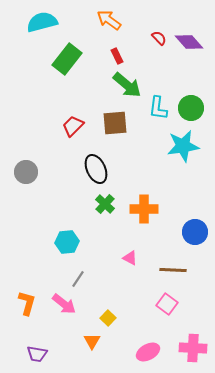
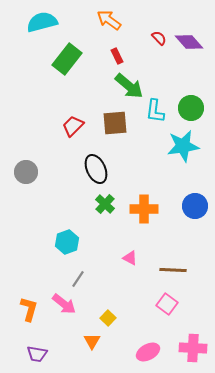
green arrow: moved 2 px right, 1 px down
cyan L-shape: moved 3 px left, 3 px down
blue circle: moved 26 px up
cyan hexagon: rotated 15 degrees counterclockwise
orange L-shape: moved 2 px right, 6 px down
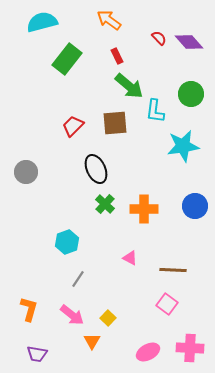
green circle: moved 14 px up
pink arrow: moved 8 px right, 11 px down
pink cross: moved 3 px left
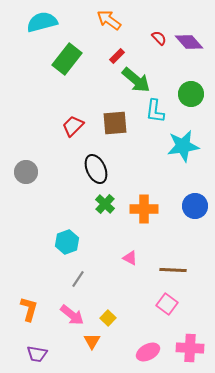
red rectangle: rotated 70 degrees clockwise
green arrow: moved 7 px right, 6 px up
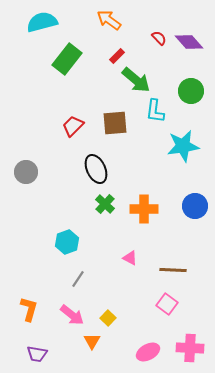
green circle: moved 3 px up
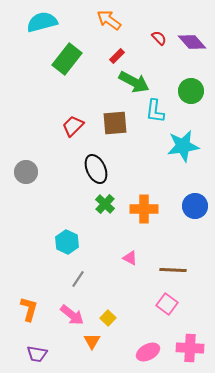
purple diamond: moved 3 px right
green arrow: moved 2 px left, 2 px down; rotated 12 degrees counterclockwise
cyan hexagon: rotated 15 degrees counterclockwise
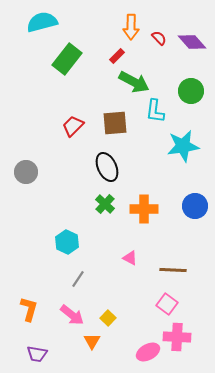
orange arrow: moved 22 px right, 7 px down; rotated 125 degrees counterclockwise
black ellipse: moved 11 px right, 2 px up
pink cross: moved 13 px left, 11 px up
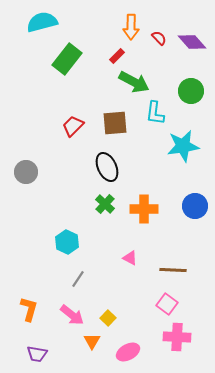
cyan L-shape: moved 2 px down
pink ellipse: moved 20 px left
